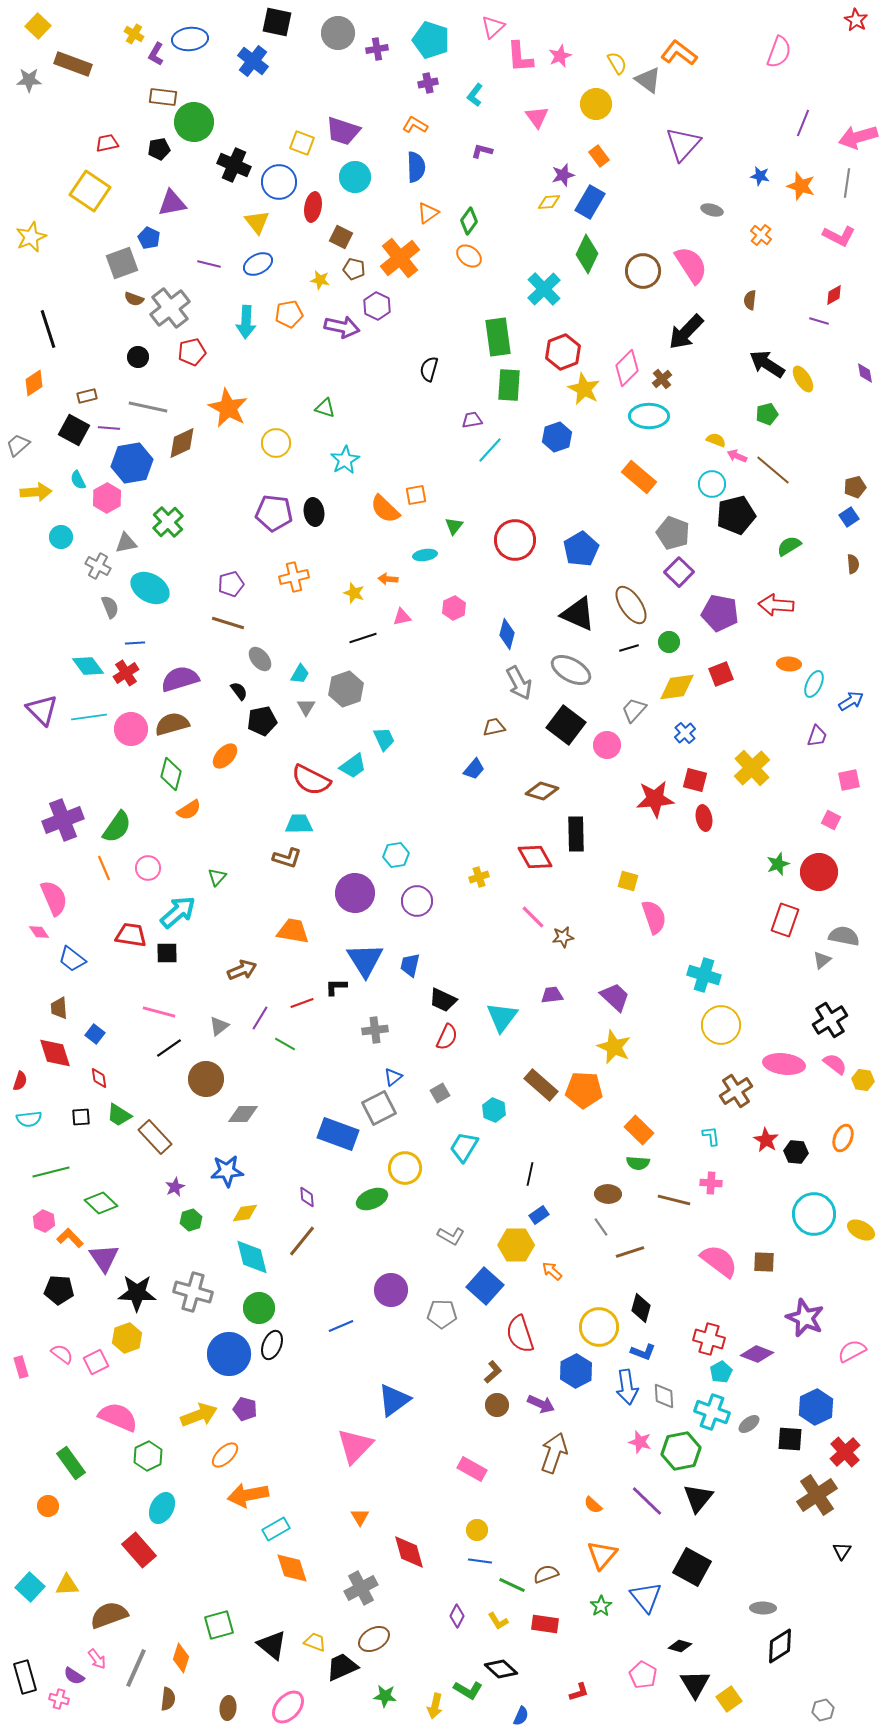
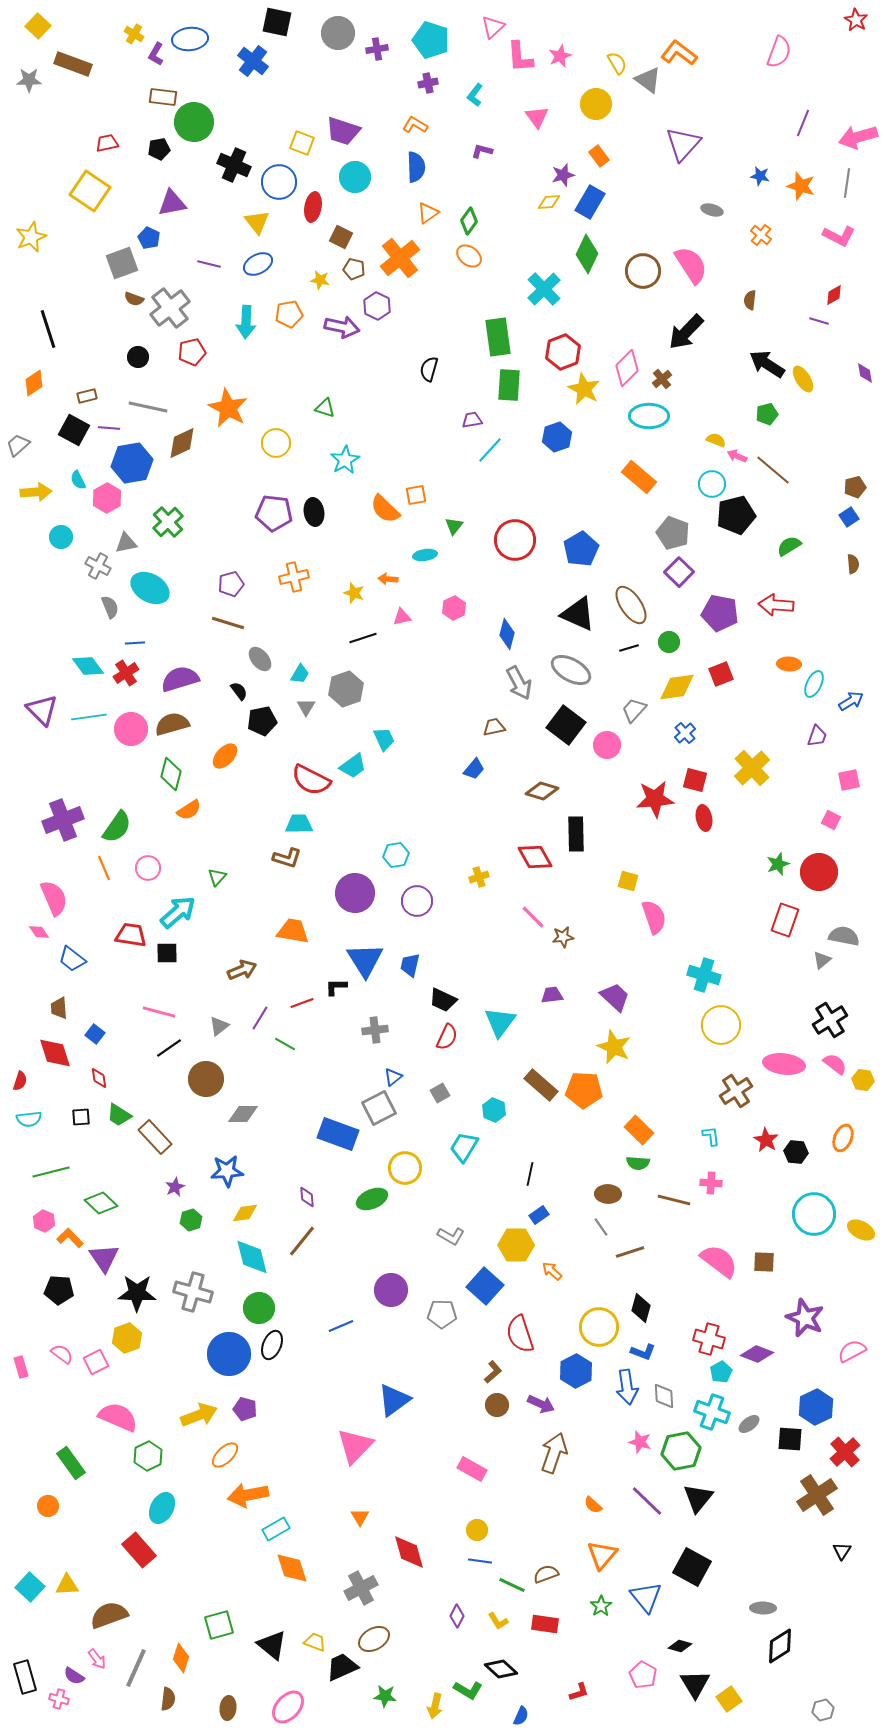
cyan triangle at (502, 1017): moved 2 px left, 5 px down
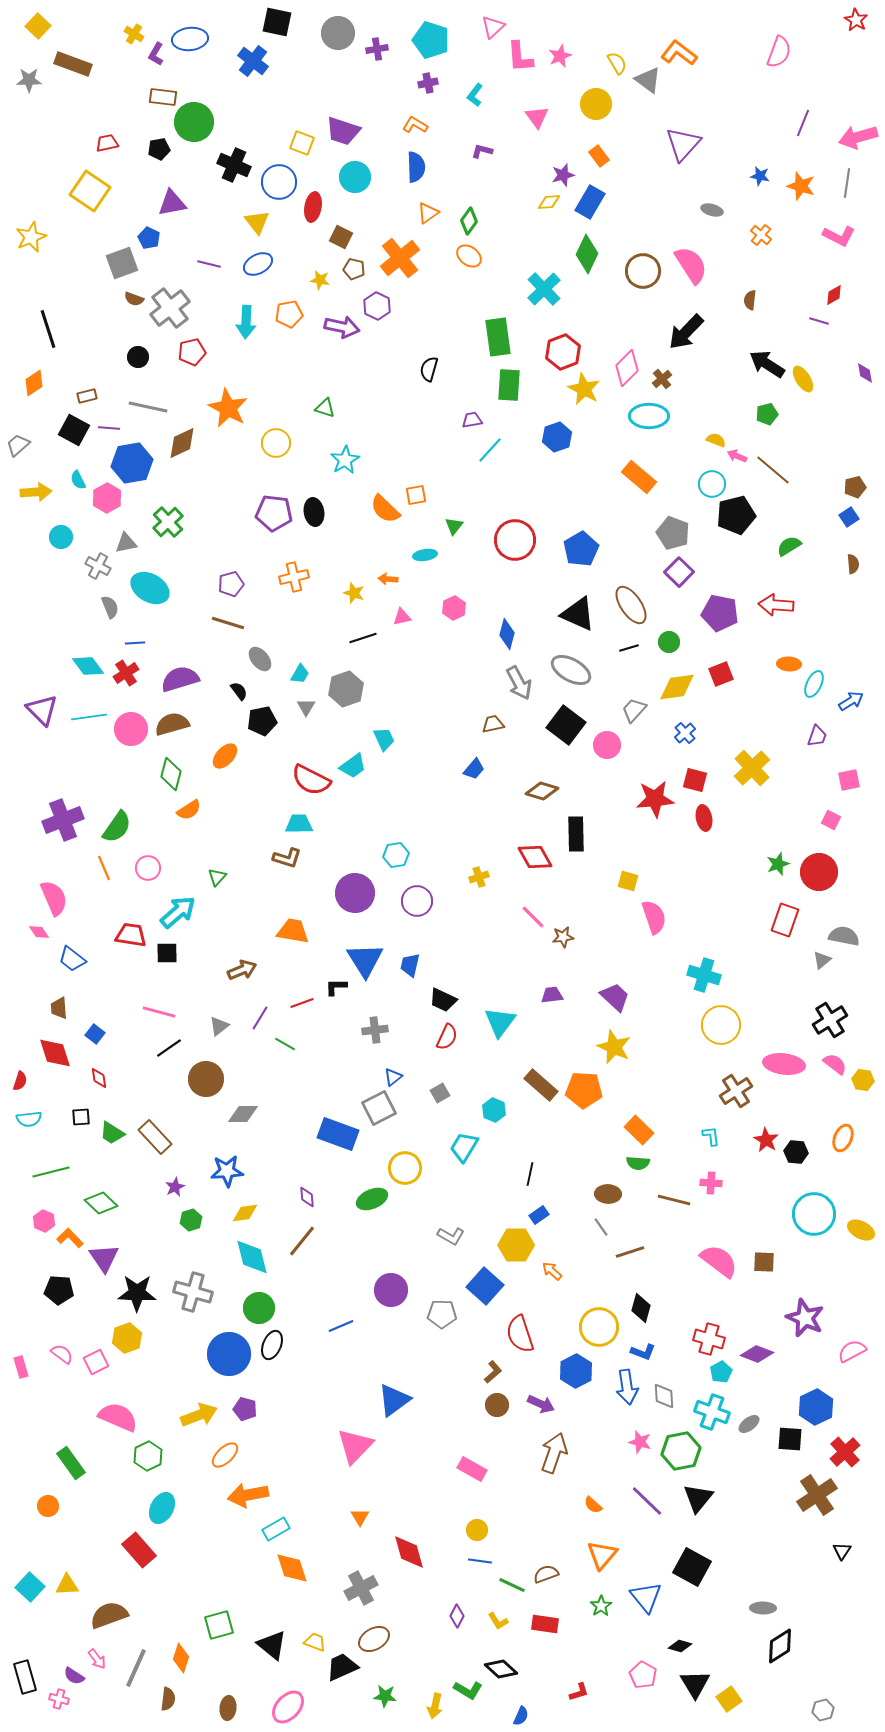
brown trapezoid at (494, 727): moved 1 px left, 3 px up
green trapezoid at (119, 1115): moved 7 px left, 18 px down
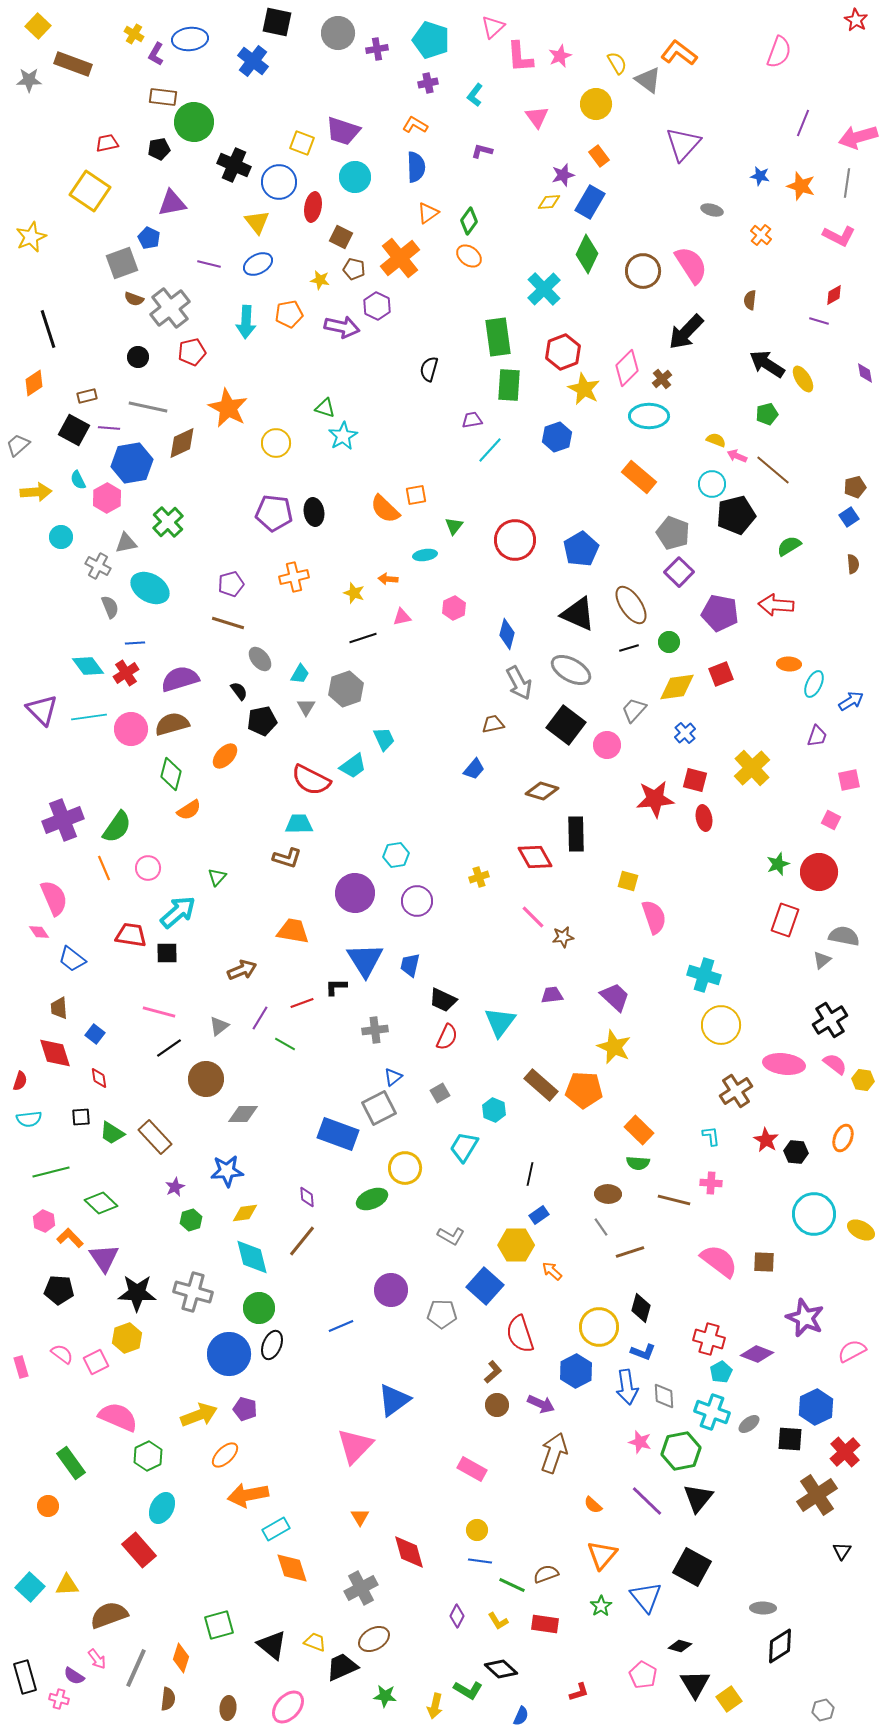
cyan star at (345, 460): moved 2 px left, 24 px up
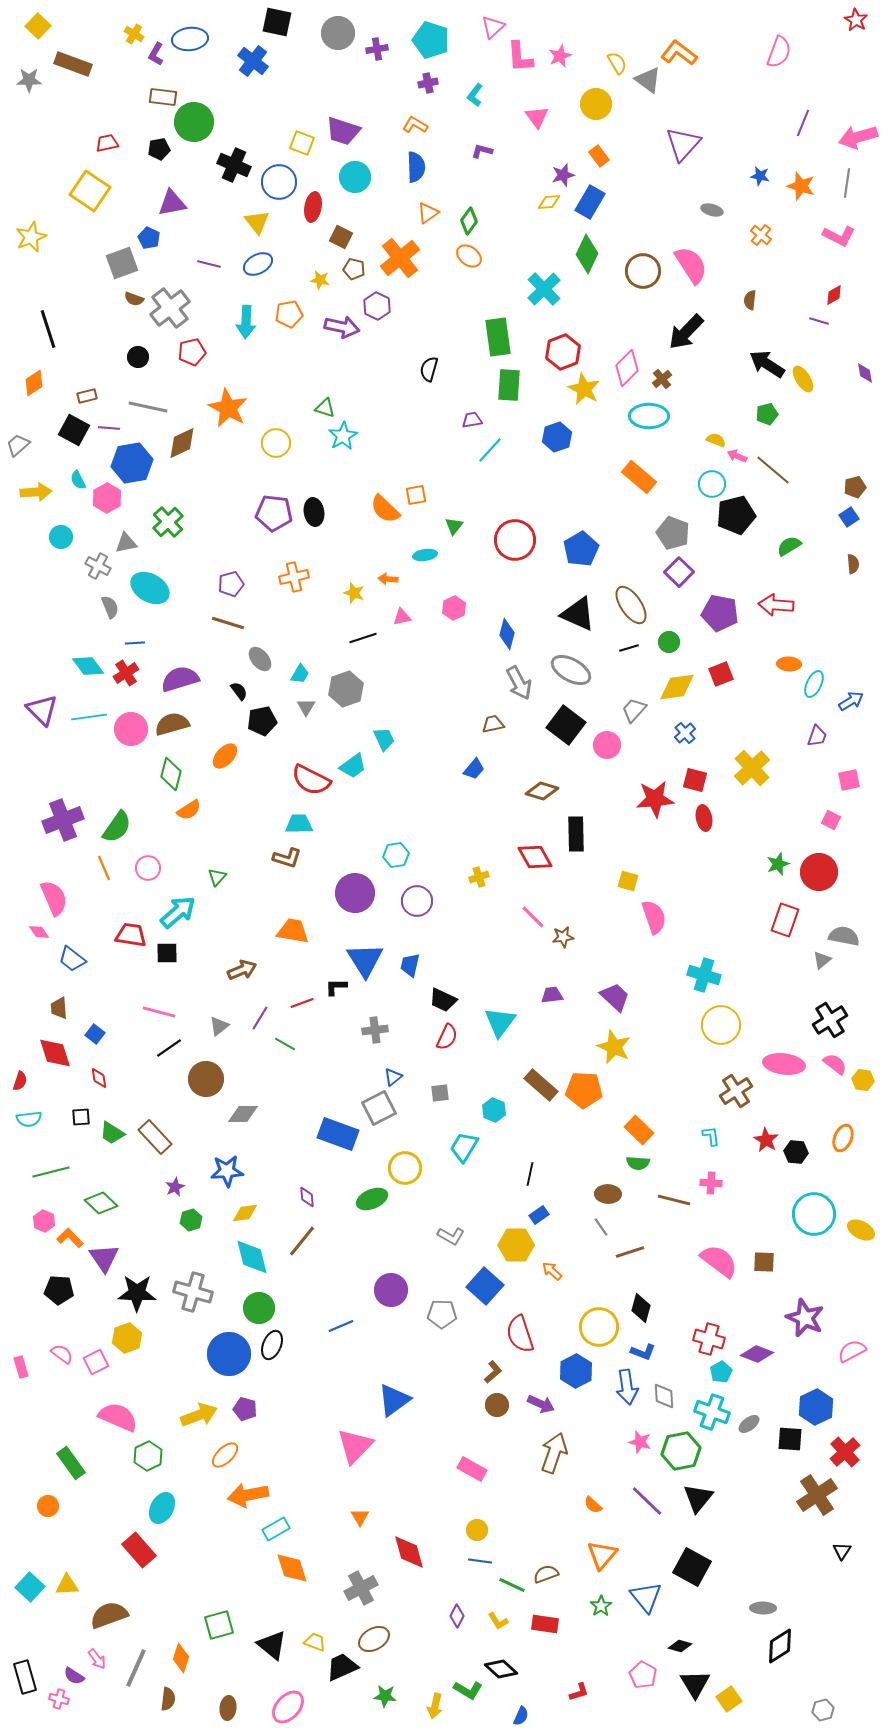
gray square at (440, 1093): rotated 24 degrees clockwise
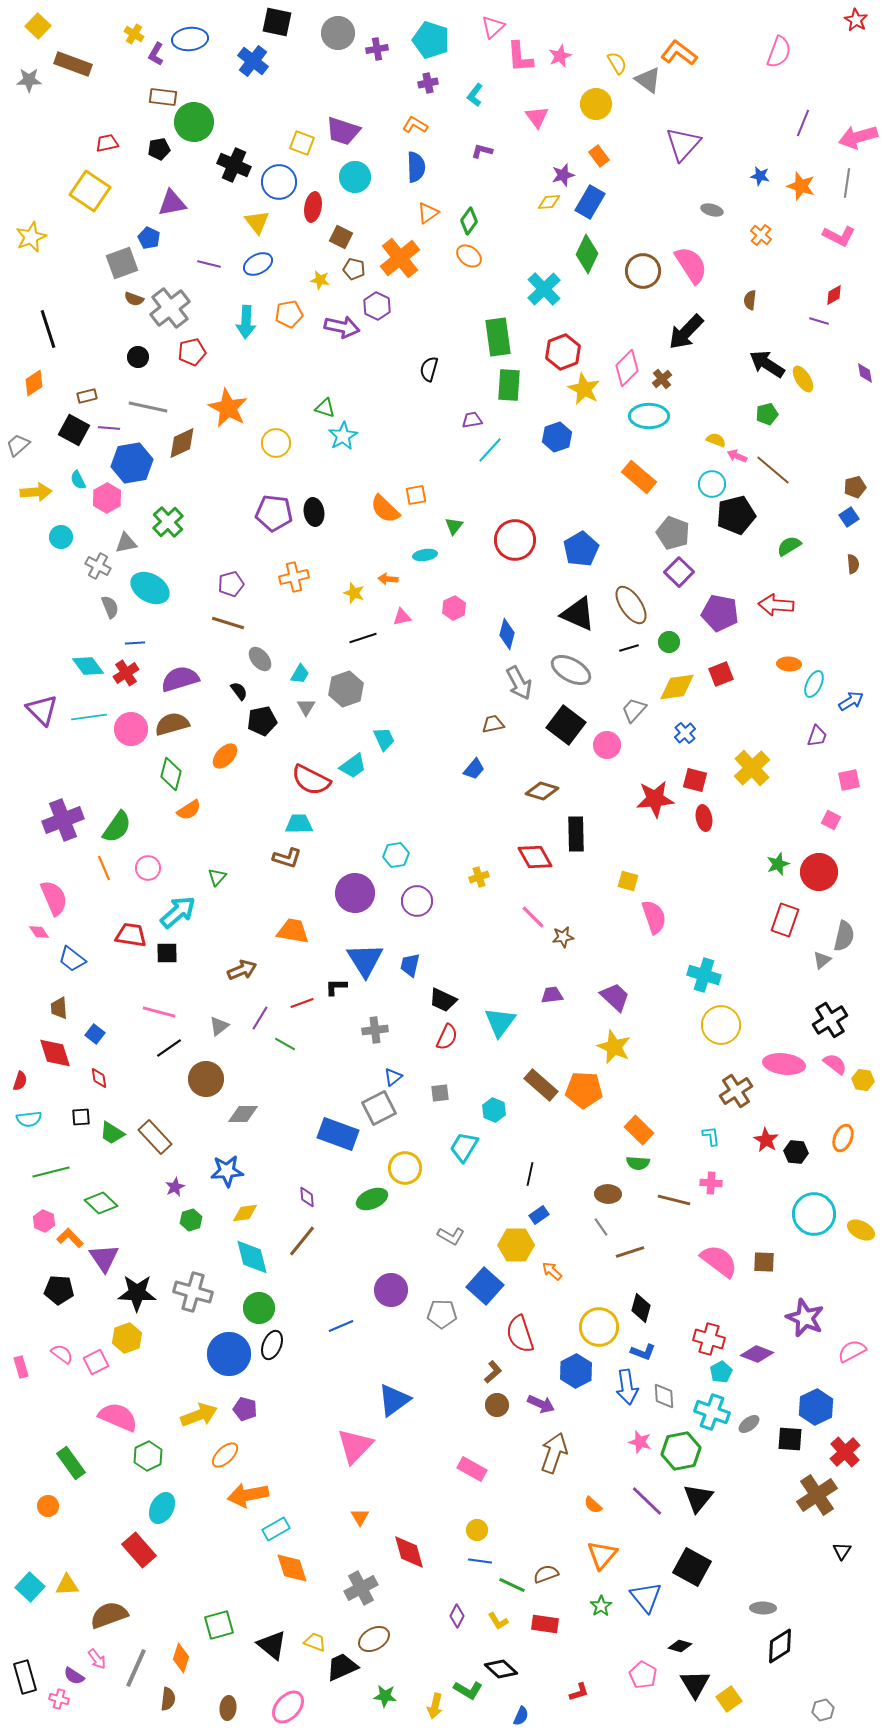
gray semicircle at (844, 936): rotated 92 degrees clockwise
